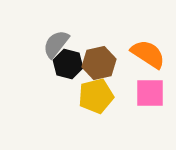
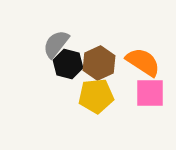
orange semicircle: moved 5 px left, 8 px down
brown hexagon: rotated 12 degrees counterclockwise
yellow pentagon: rotated 8 degrees clockwise
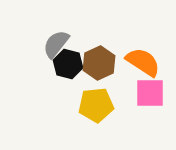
yellow pentagon: moved 9 px down
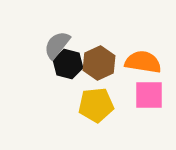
gray semicircle: moved 1 px right, 1 px down
orange semicircle: rotated 24 degrees counterclockwise
pink square: moved 1 px left, 2 px down
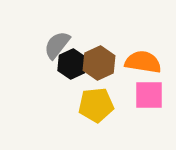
black hexagon: moved 4 px right; rotated 20 degrees clockwise
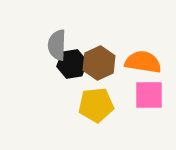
gray semicircle: rotated 36 degrees counterclockwise
black hexagon: rotated 16 degrees clockwise
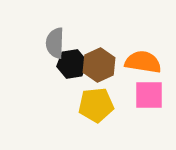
gray semicircle: moved 2 px left, 2 px up
brown hexagon: moved 2 px down
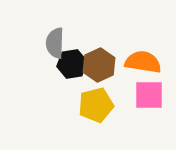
yellow pentagon: rotated 8 degrees counterclockwise
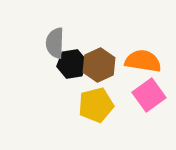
orange semicircle: moved 1 px up
pink square: rotated 36 degrees counterclockwise
